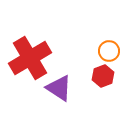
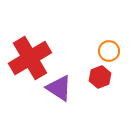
red hexagon: moved 3 px left, 1 px down
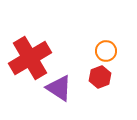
orange circle: moved 3 px left
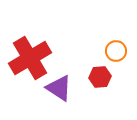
orange circle: moved 10 px right
red hexagon: rotated 15 degrees clockwise
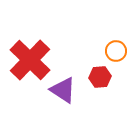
red cross: moved 2 px down; rotated 15 degrees counterclockwise
purple triangle: moved 4 px right, 2 px down
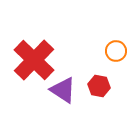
red cross: moved 4 px right
red hexagon: moved 1 px left, 9 px down; rotated 15 degrees clockwise
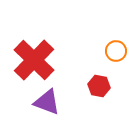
purple triangle: moved 16 px left, 12 px down; rotated 12 degrees counterclockwise
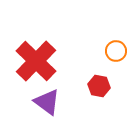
red cross: moved 2 px right, 1 px down
purple triangle: rotated 16 degrees clockwise
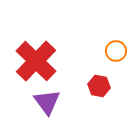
purple triangle: rotated 16 degrees clockwise
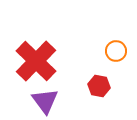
purple triangle: moved 2 px left, 1 px up
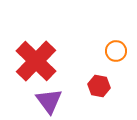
purple triangle: moved 4 px right
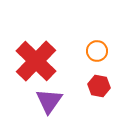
orange circle: moved 19 px left
purple triangle: rotated 12 degrees clockwise
